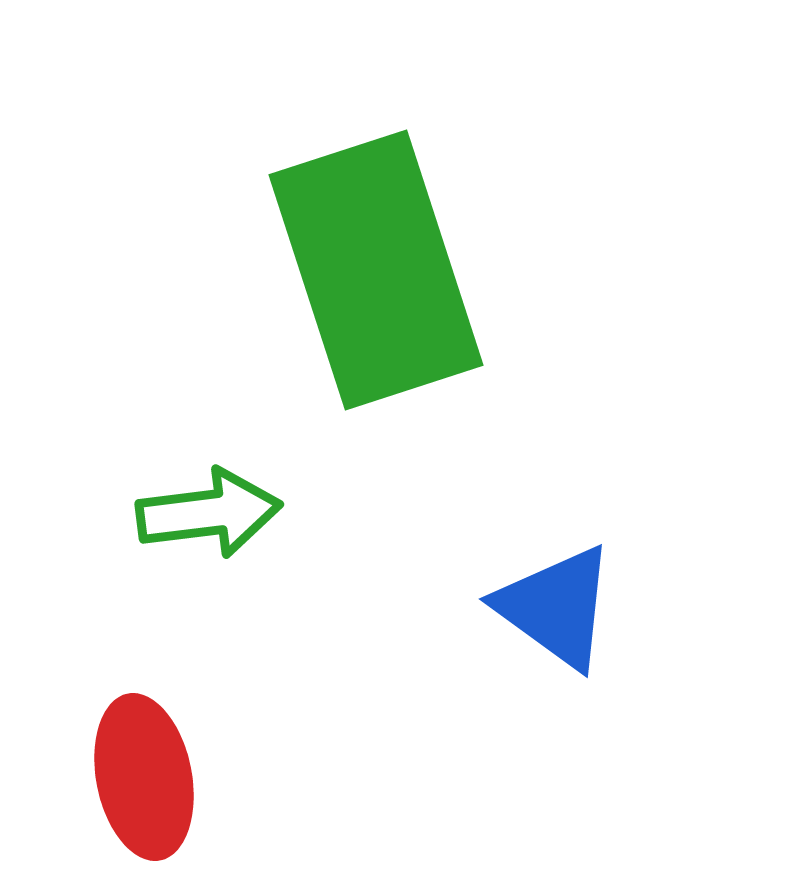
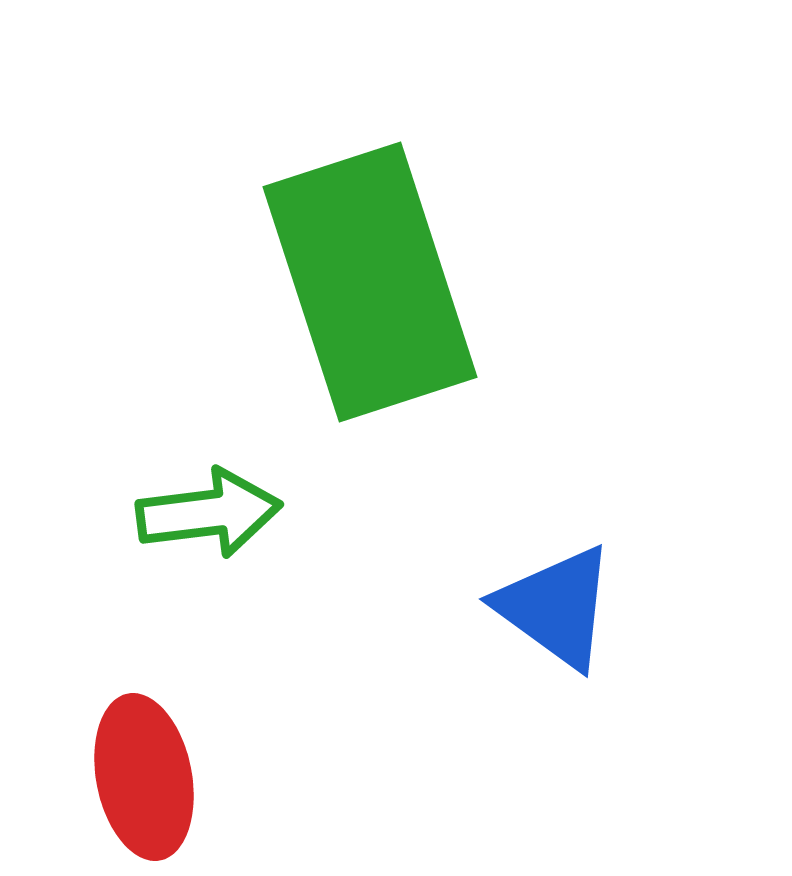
green rectangle: moved 6 px left, 12 px down
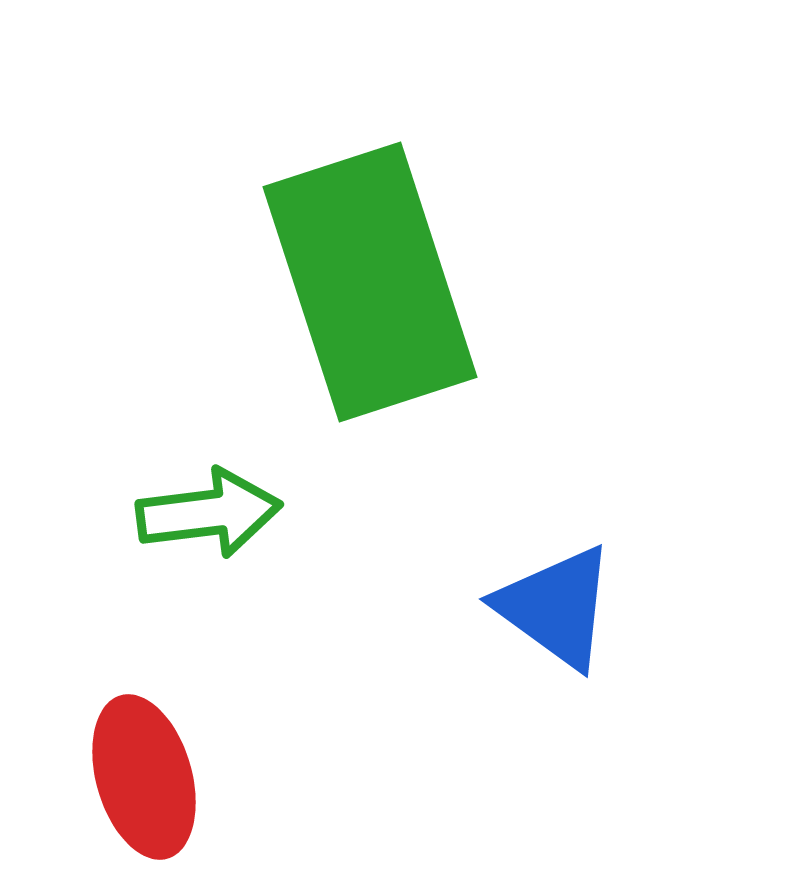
red ellipse: rotated 5 degrees counterclockwise
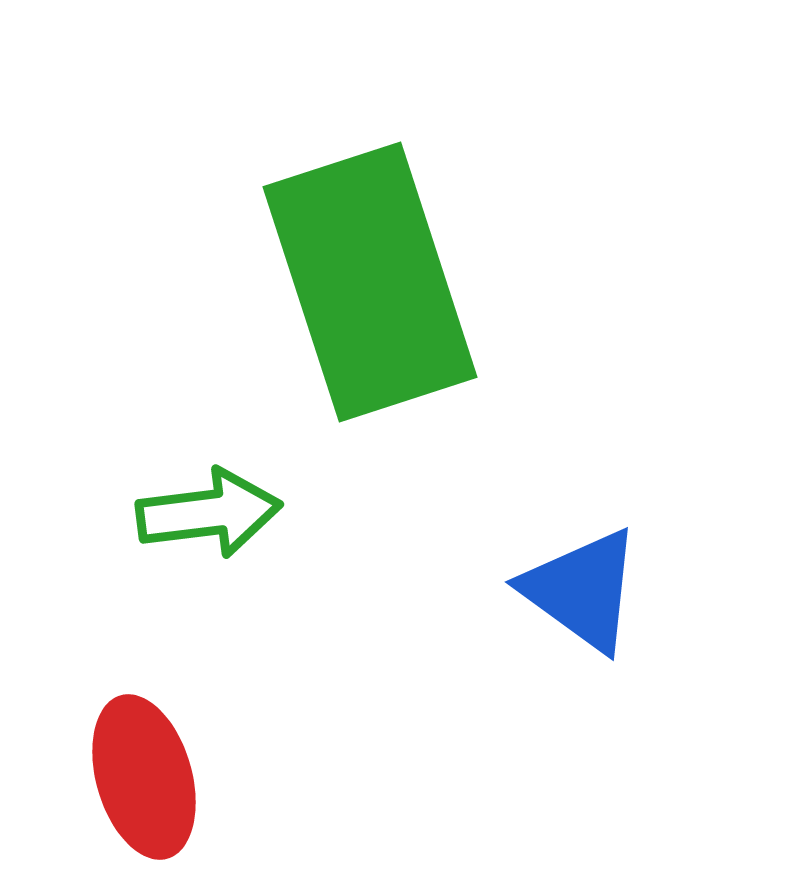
blue triangle: moved 26 px right, 17 px up
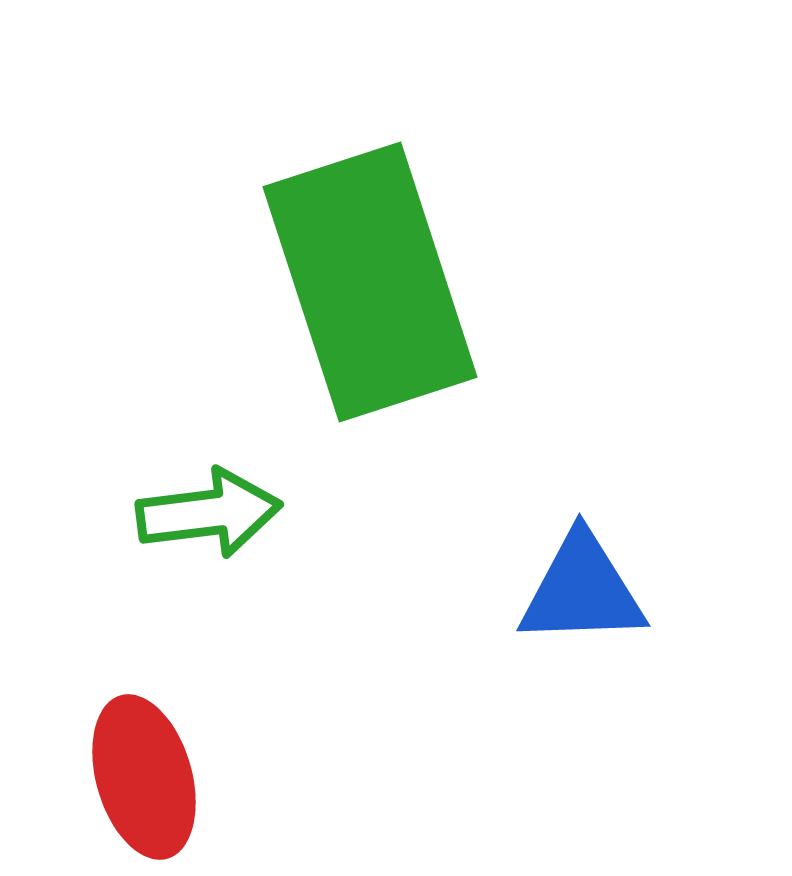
blue triangle: rotated 38 degrees counterclockwise
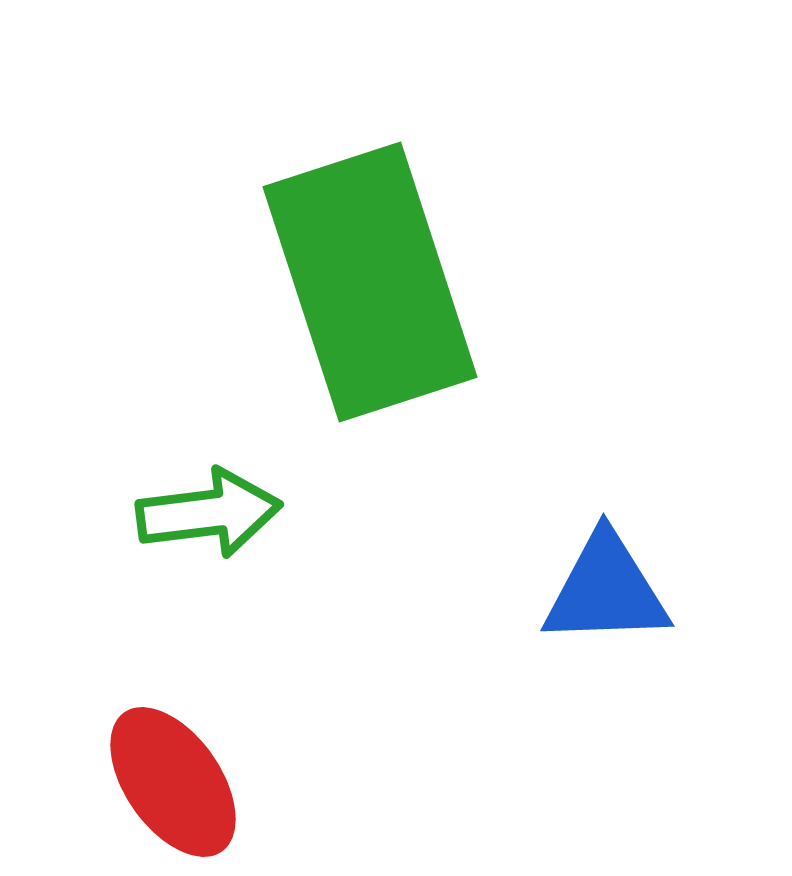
blue triangle: moved 24 px right
red ellipse: moved 29 px right, 5 px down; rotated 19 degrees counterclockwise
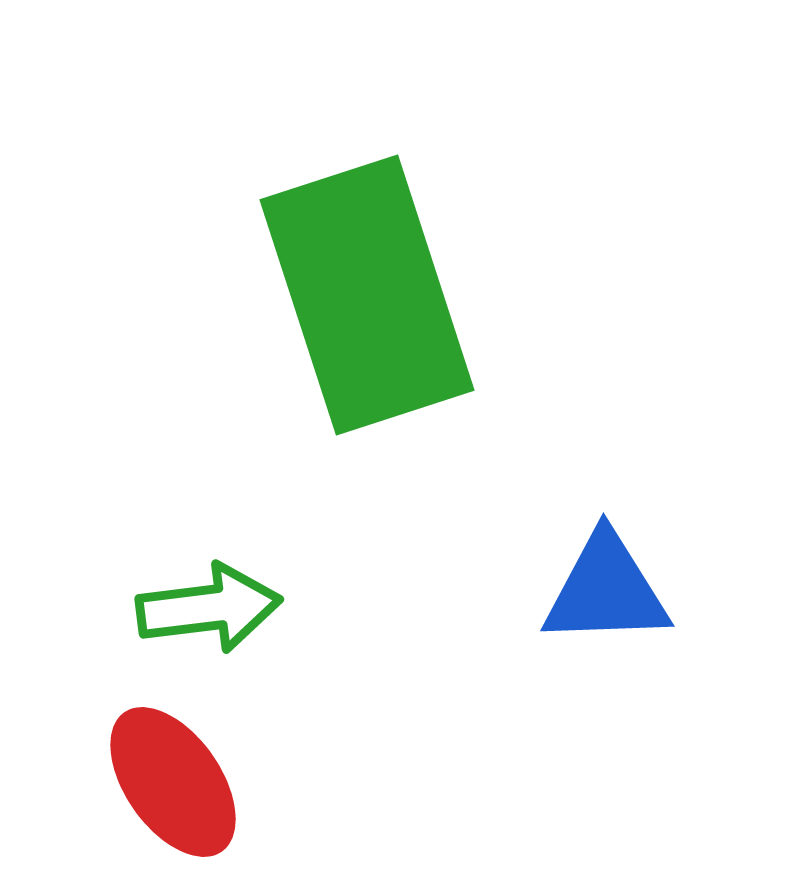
green rectangle: moved 3 px left, 13 px down
green arrow: moved 95 px down
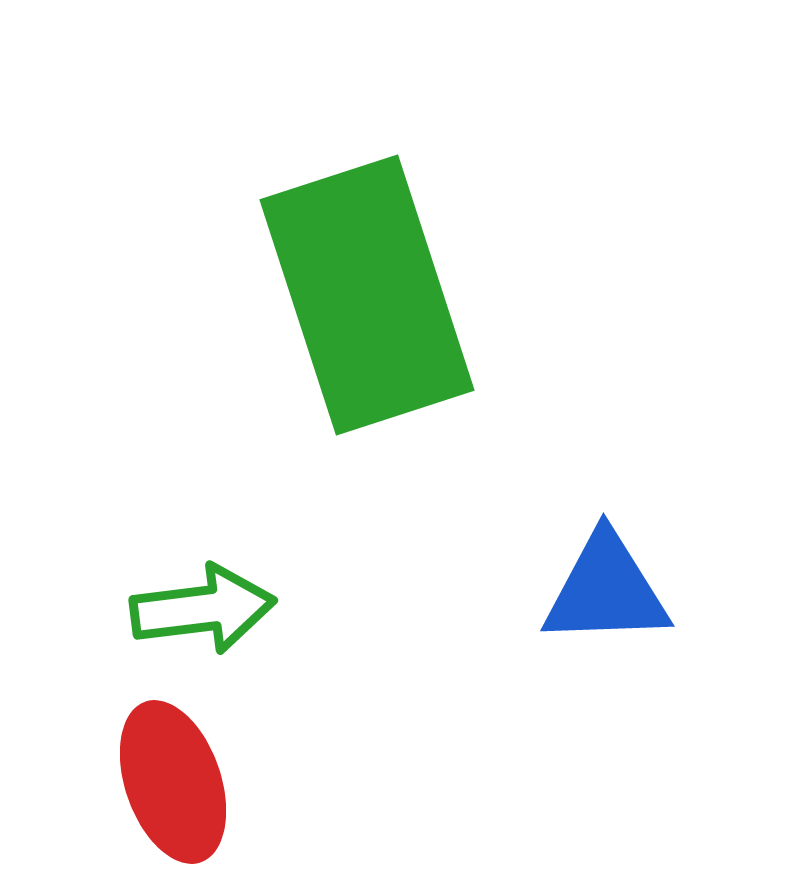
green arrow: moved 6 px left, 1 px down
red ellipse: rotated 16 degrees clockwise
